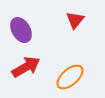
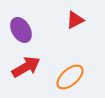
red triangle: rotated 24 degrees clockwise
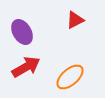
purple ellipse: moved 1 px right, 2 px down
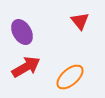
red triangle: moved 5 px right, 1 px down; rotated 42 degrees counterclockwise
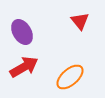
red arrow: moved 2 px left
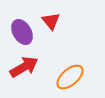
red triangle: moved 29 px left
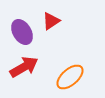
red triangle: rotated 36 degrees clockwise
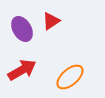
purple ellipse: moved 3 px up
red arrow: moved 2 px left, 3 px down
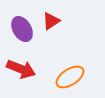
red arrow: moved 1 px left, 1 px up; rotated 52 degrees clockwise
orange ellipse: rotated 8 degrees clockwise
